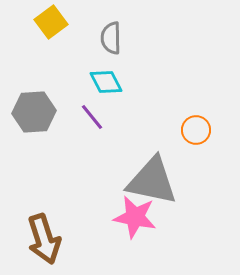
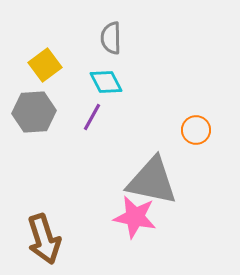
yellow square: moved 6 px left, 43 px down
purple line: rotated 68 degrees clockwise
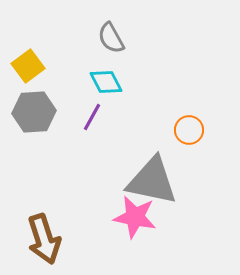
gray semicircle: rotated 28 degrees counterclockwise
yellow square: moved 17 px left, 1 px down
orange circle: moved 7 px left
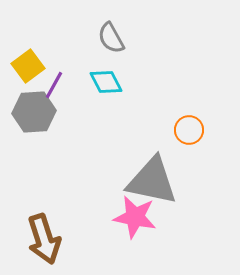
purple line: moved 38 px left, 32 px up
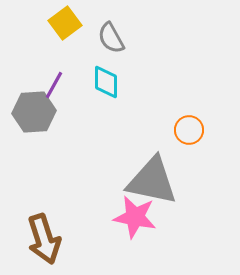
yellow square: moved 37 px right, 43 px up
cyan diamond: rotated 28 degrees clockwise
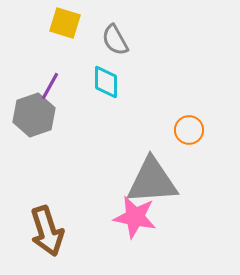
yellow square: rotated 36 degrees counterclockwise
gray semicircle: moved 4 px right, 2 px down
purple line: moved 4 px left, 1 px down
gray hexagon: moved 3 px down; rotated 15 degrees counterclockwise
gray triangle: rotated 16 degrees counterclockwise
brown arrow: moved 3 px right, 8 px up
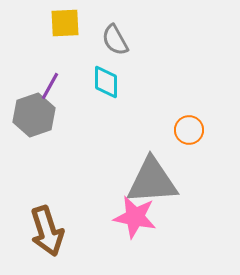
yellow square: rotated 20 degrees counterclockwise
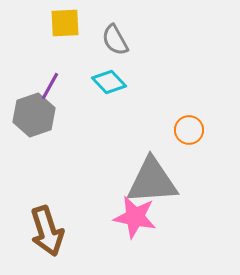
cyan diamond: moved 3 px right; rotated 44 degrees counterclockwise
